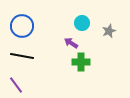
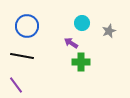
blue circle: moved 5 px right
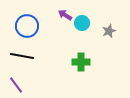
purple arrow: moved 6 px left, 28 px up
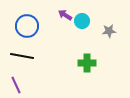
cyan circle: moved 2 px up
gray star: rotated 16 degrees clockwise
green cross: moved 6 px right, 1 px down
purple line: rotated 12 degrees clockwise
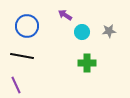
cyan circle: moved 11 px down
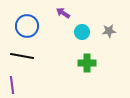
purple arrow: moved 2 px left, 2 px up
purple line: moved 4 px left; rotated 18 degrees clockwise
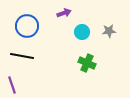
purple arrow: moved 1 px right; rotated 128 degrees clockwise
green cross: rotated 24 degrees clockwise
purple line: rotated 12 degrees counterclockwise
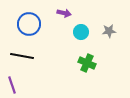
purple arrow: rotated 32 degrees clockwise
blue circle: moved 2 px right, 2 px up
cyan circle: moved 1 px left
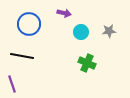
purple line: moved 1 px up
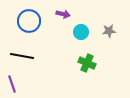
purple arrow: moved 1 px left, 1 px down
blue circle: moved 3 px up
